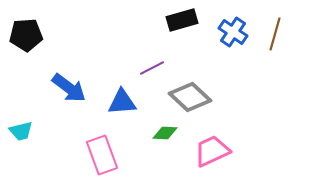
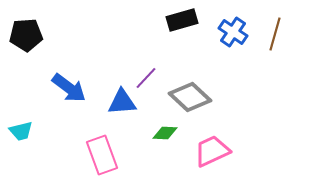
purple line: moved 6 px left, 10 px down; rotated 20 degrees counterclockwise
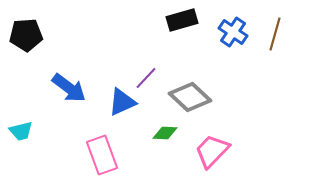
blue triangle: rotated 20 degrees counterclockwise
pink trapezoid: rotated 21 degrees counterclockwise
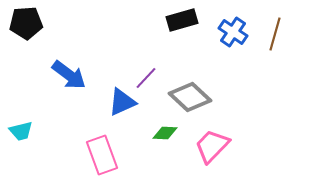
black pentagon: moved 12 px up
blue arrow: moved 13 px up
pink trapezoid: moved 5 px up
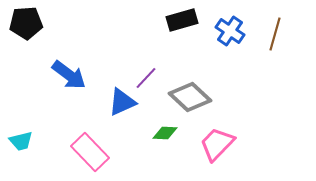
blue cross: moved 3 px left, 1 px up
cyan trapezoid: moved 10 px down
pink trapezoid: moved 5 px right, 2 px up
pink rectangle: moved 12 px left, 3 px up; rotated 24 degrees counterclockwise
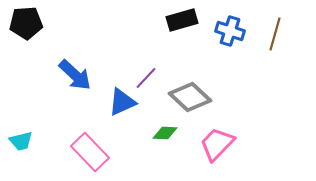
blue cross: rotated 16 degrees counterclockwise
blue arrow: moved 6 px right; rotated 6 degrees clockwise
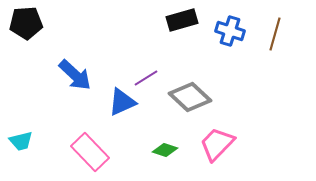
purple line: rotated 15 degrees clockwise
green diamond: moved 17 px down; rotated 15 degrees clockwise
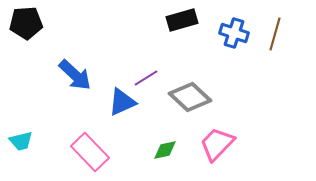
blue cross: moved 4 px right, 2 px down
green diamond: rotated 30 degrees counterclockwise
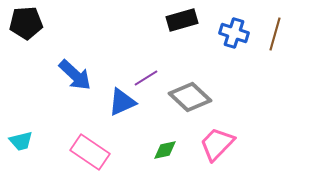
pink rectangle: rotated 12 degrees counterclockwise
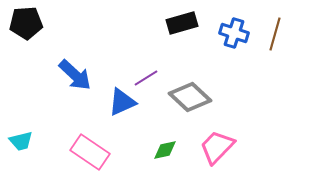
black rectangle: moved 3 px down
pink trapezoid: moved 3 px down
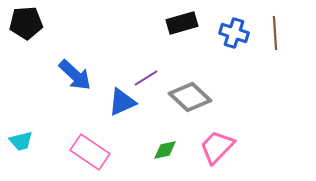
brown line: moved 1 px up; rotated 20 degrees counterclockwise
